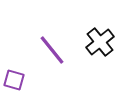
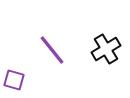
black cross: moved 6 px right, 7 px down; rotated 8 degrees clockwise
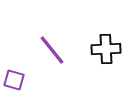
black cross: rotated 28 degrees clockwise
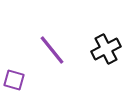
black cross: rotated 24 degrees counterclockwise
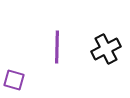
purple line: moved 5 px right, 3 px up; rotated 40 degrees clockwise
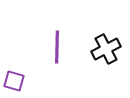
purple square: moved 1 px down
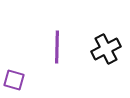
purple square: moved 1 px up
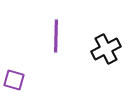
purple line: moved 1 px left, 11 px up
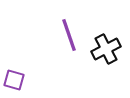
purple line: moved 13 px right, 1 px up; rotated 20 degrees counterclockwise
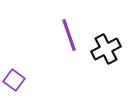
purple square: rotated 20 degrees clockwise
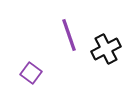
purple square: moved 17 px right, 7 px up
